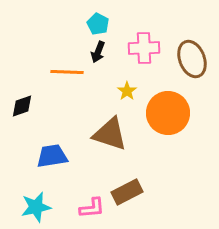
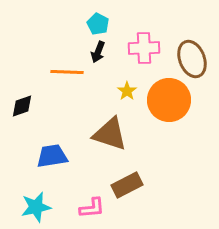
orange circle: moved 1 px right, 13 px up
brown rectangle: moved 7 px up
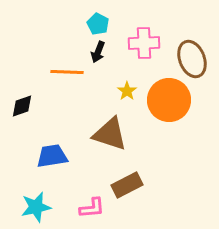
pink cross: moved 5 px up
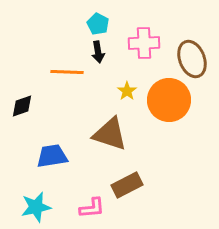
black arrow: rotated 30 degrees counterclockwise
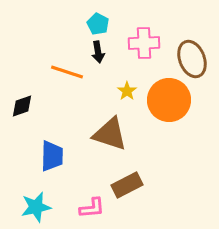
orange line: rotated 16 degrees clockwise
blue trapezoid: rotated 100 degrees clockwise
